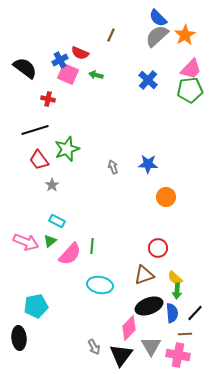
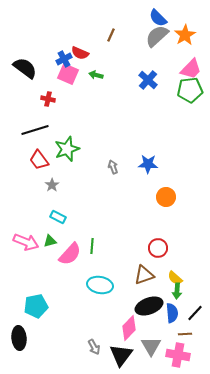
blue cross at (60, 60): moved 4 px right, 1 px up
cyan rectangle at (57, 221): moved 1 px right, 4 px up
green triangle at (50, 241): rotated 24 degrees clockwise
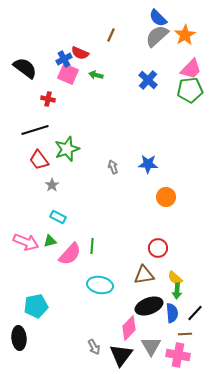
brown triangle at (144, 275): rotated 10 degrees clockwise
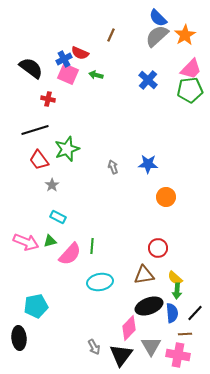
black semicircle at (25, 68): moved 6 px right
cyan ellipse at (100, 285): moved 3 px up; rotated 20 degrees counterclockwise
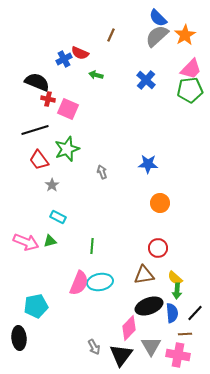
black semicircle at (31, 68): moved 6 px right, 14 px down; rotated 15 degrees counterclockwise
pink square at (68, 74): moved 35 px down
blue cross at (148, 80): moved 2 px left
gray arrow at (113, 167): moved 11 px left, 5 px down
orange circle at (166, 197): moved 6 px left, 6 px down
pink semicircle at (70, 254): moved 9 px right, 29 px down; rotated 20 degrees counterclockwise
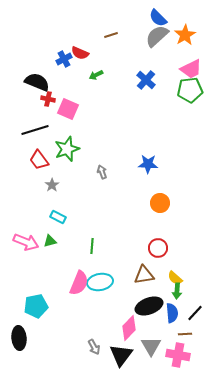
brown line at (111, 35): rotated 48 degrees clockwise
pink trapezoid at (191, 69): rotated 20 degrees clockwise
green arrow at (96, 75): rotated 40 degrees counterclockwise
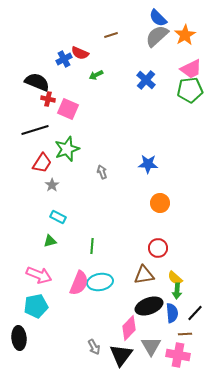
red trapezoid at (39, 160): moved 3 px right, 3 px down; rotated 110 degrees counterclockwise
pink arrow at (26, 242): moved 13 px right, 33 px down
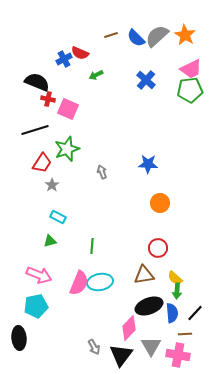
blue semicircle at (158, 18): moved 22 px left, 20 px down
orange star at (185, 35): rotated 10 degrees counterclockwise
